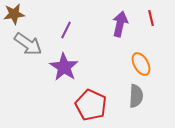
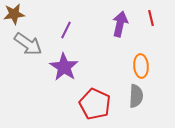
orange ellipse: moved 2 px down; rotated 25 degrees clockwise
red pentagon: moved 4 px right, 1 px up
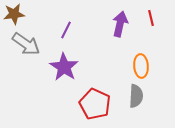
gray arrow: moved 2 px left
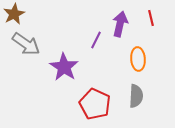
brown star: rotated 20 degrees counterclockwise
purple line: moved 30 px right, 10 px down
orange ellipse: moved 3 px left, 7 px up
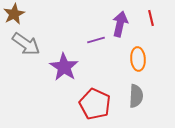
purple line: rotated 48 degrees clockwise
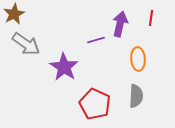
red line: rotated 21 degrees clockwise
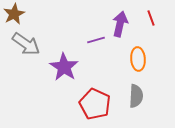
red line: rotated 28 degrees counterclockwise
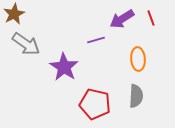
purple arrow: moved 2 px right, 5 px up; rotated 135 degrees counterclockwise
red pentagon: rotated 12 degrees counterclockwise
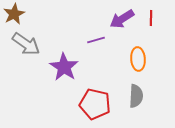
red line: rotated 21 degrees clockwise
